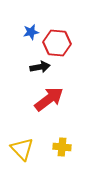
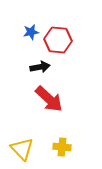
red hexagon: moved 1 px right, 3 px up
red arrow: rotated 80 degrees clockwise
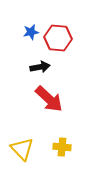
red hexagon: moved 2 px up
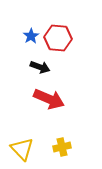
blue star: moved 4 px down; rotated 21 degrees counterclockwise
black arrow: rotated 30 degrees clockwise
red arrow: rotated 20 degrees counterclockwise
yellow cross: rotated 18 degrees counterclockwise
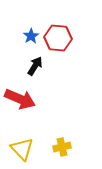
black arrow: moved 5 px left, 1 px up; rotated 78 degrees counterclockwise
red arrow: moved 29 px left
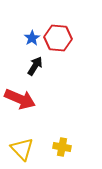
blue star: moved 1 px right, 2 px down
yellow cross: rotated 24 degrees clockwise
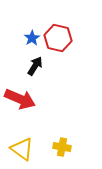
red hexagon: rotated 8 degrees clockwise
yellow triangle: rotated 10 degrees counterclockwise
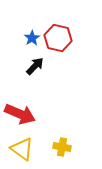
black arrow: rotated 12 degrees clockwise
red arrow: moved 15 px down
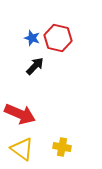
blue star: rotated 21 degrees counterclockwise
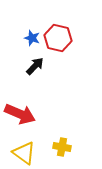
yellow triangle: moved 2 px right, 4 px down
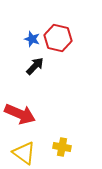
blue star: moved 1 px down
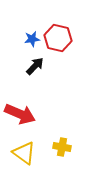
blue star: rotated 28 degrees counterclockwise
